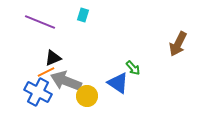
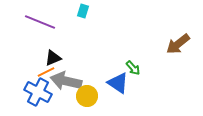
cyan rectangle: moved 4 px up
brown arrow: rotated 25 degrees clockwise
gray arrow: rotated 8 degrees counterclockwise
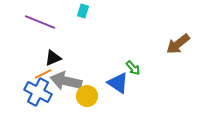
orange line: moved 3 px left, 2 px down
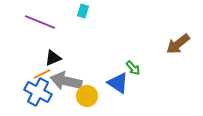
orange line: moved 1 px left
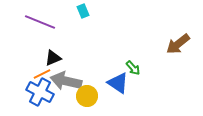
cyan rectangle: rotated 40 degrees counterclockwise
blue cross: moved 2 px right
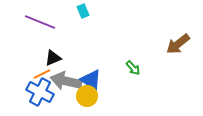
blue triangle: moved 27 px left, 3 px up
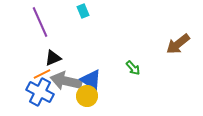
purple line: rotated 44 degrees clockwise
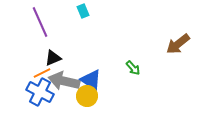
orange line: moved 1 px up
gray arrow: moved 2 px left
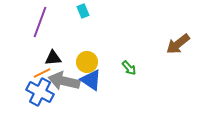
purple line: rotated 44 degrees clockwise
black triangle: rotated 18 degrees clockwise
green arrow: moved 4 px left
yellow circle: moved 34 px up
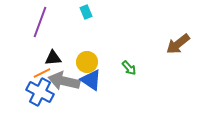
cyan rectangle: moved 3 px right, 1 px down
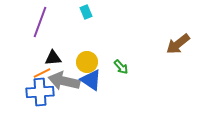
green arrow: moved 8 px left, 1 px up
blue cross: rotated 32 degrees counterclockwise
